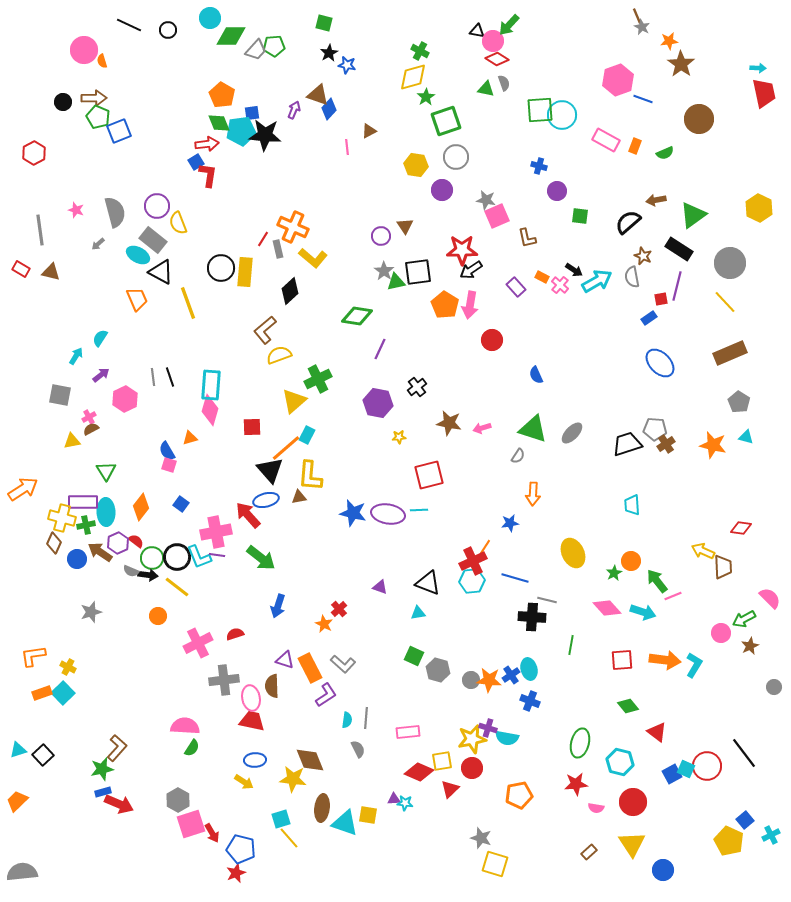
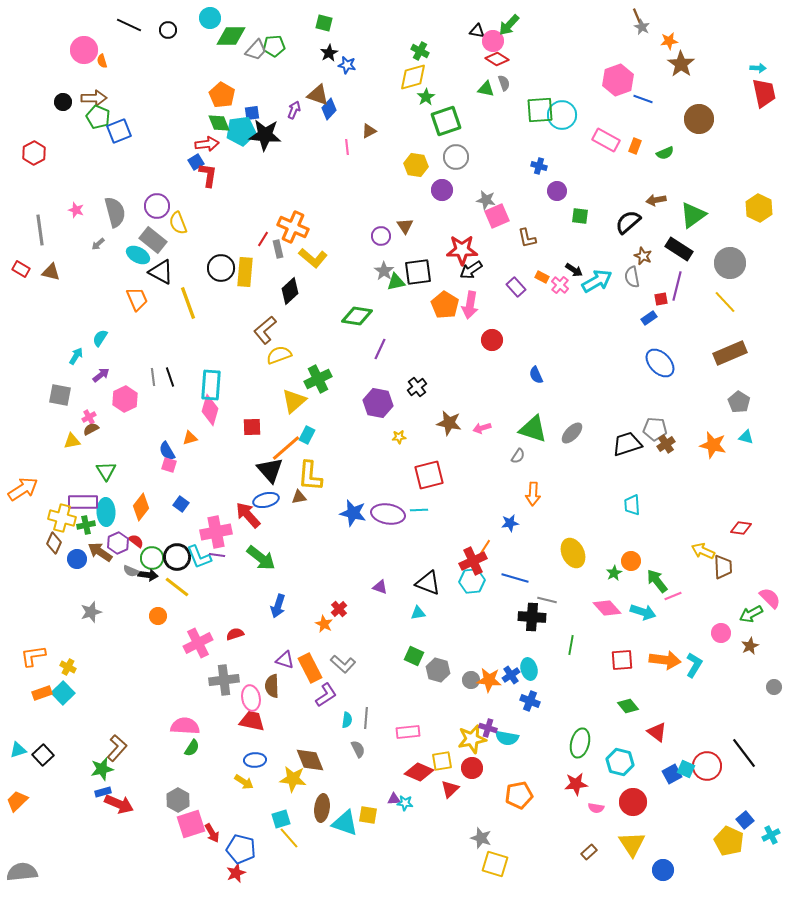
green arrow at (744, 619): moved 7 px right, 5 px up
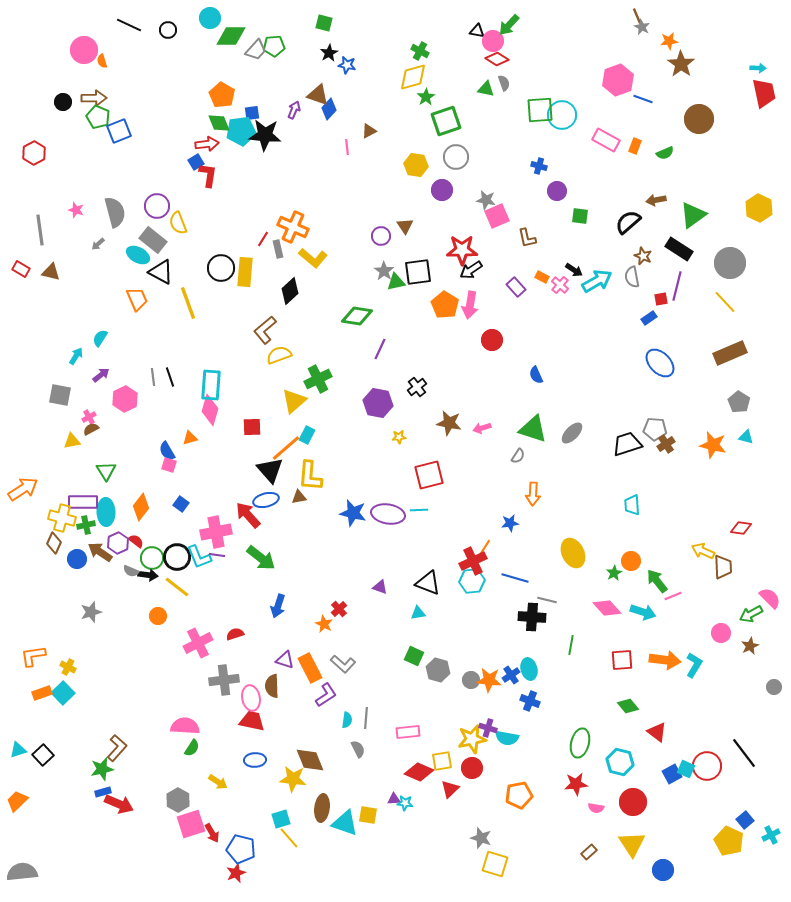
yellow arrow at (244, 782): moved 26 px left
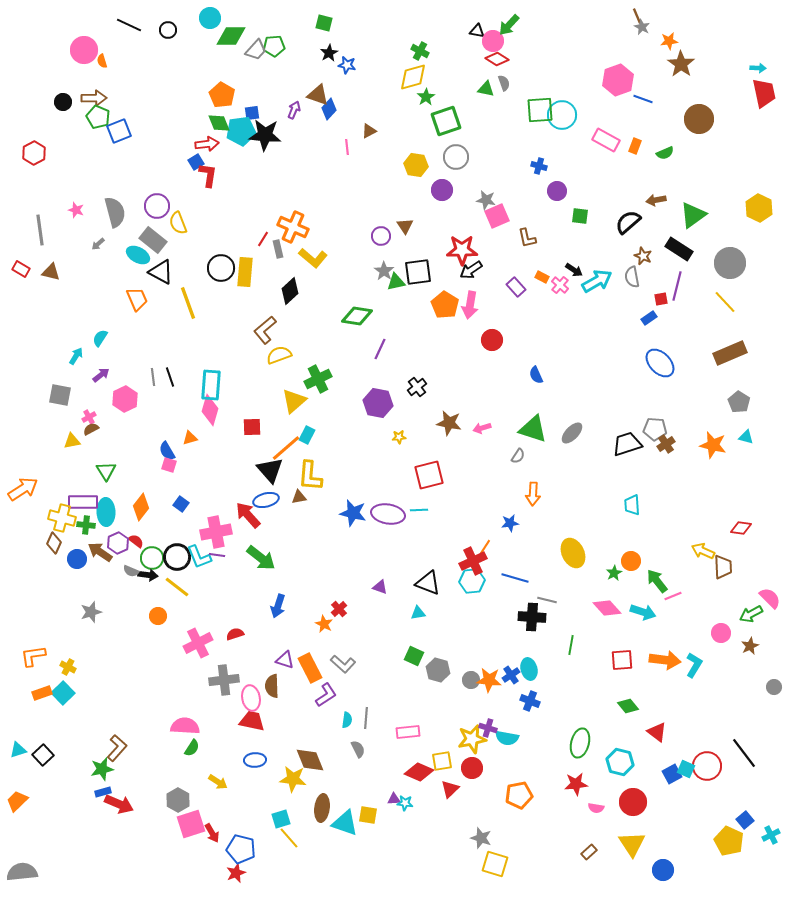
green cross at (86, 525): rotated 18 degrees clockwise
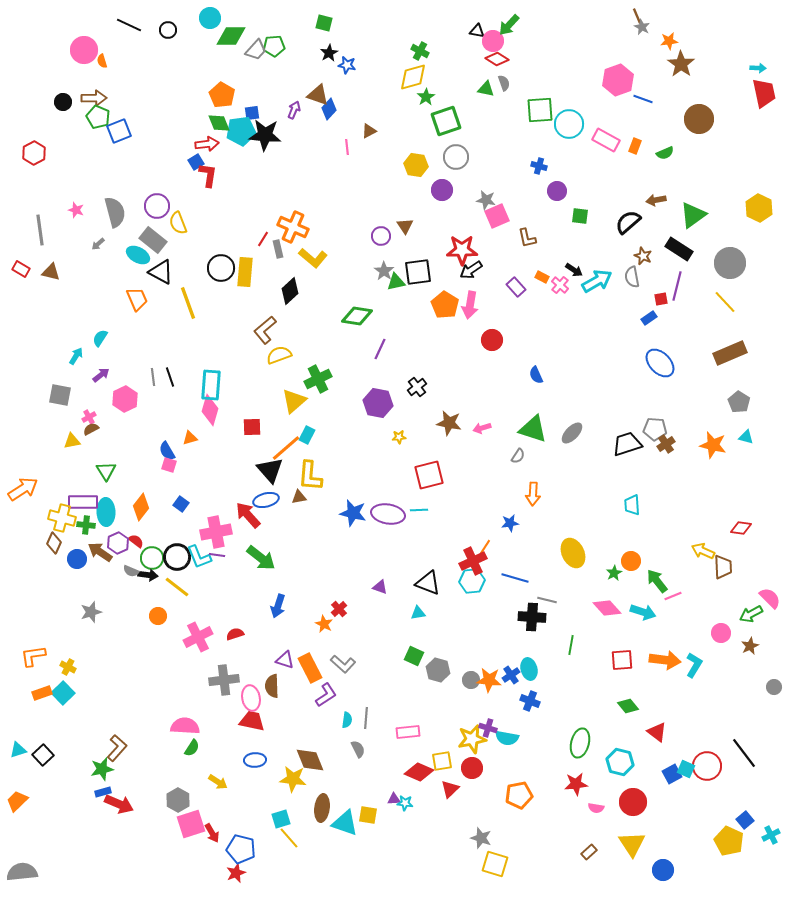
cyan circle at (562, 115): moved 7 px right, 9 px down
pink cross at (198, 643): moved 6 px up
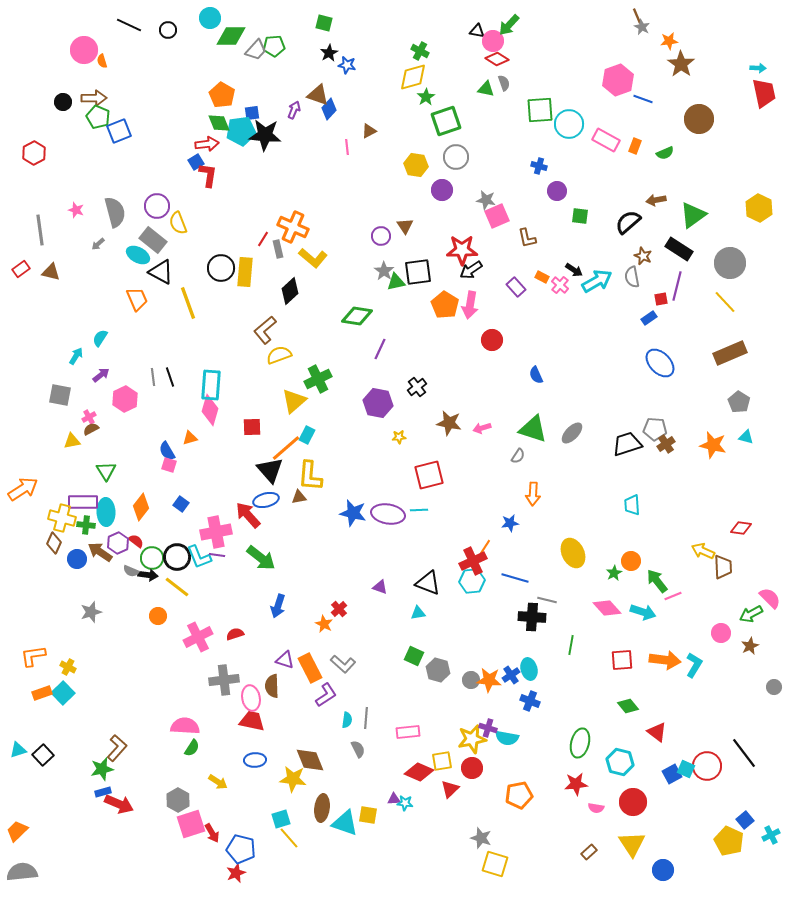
red rectangle at (21, 269): rotated 66 degrees counterclockwise
orange trapezoid at (17, 801): moved 30 px down
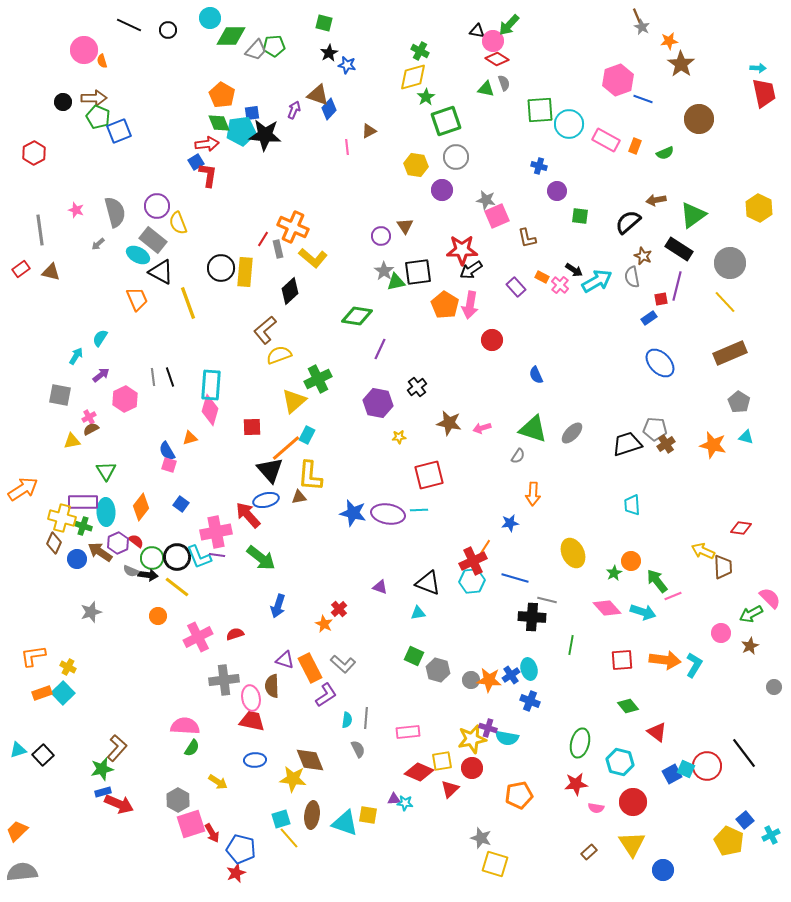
green cross at (86, 525): moved 3 px left, 1 px down; rotated 12 degrees clockwise
brown ellipse at (322, 808): moved 10 px left, 7 px down
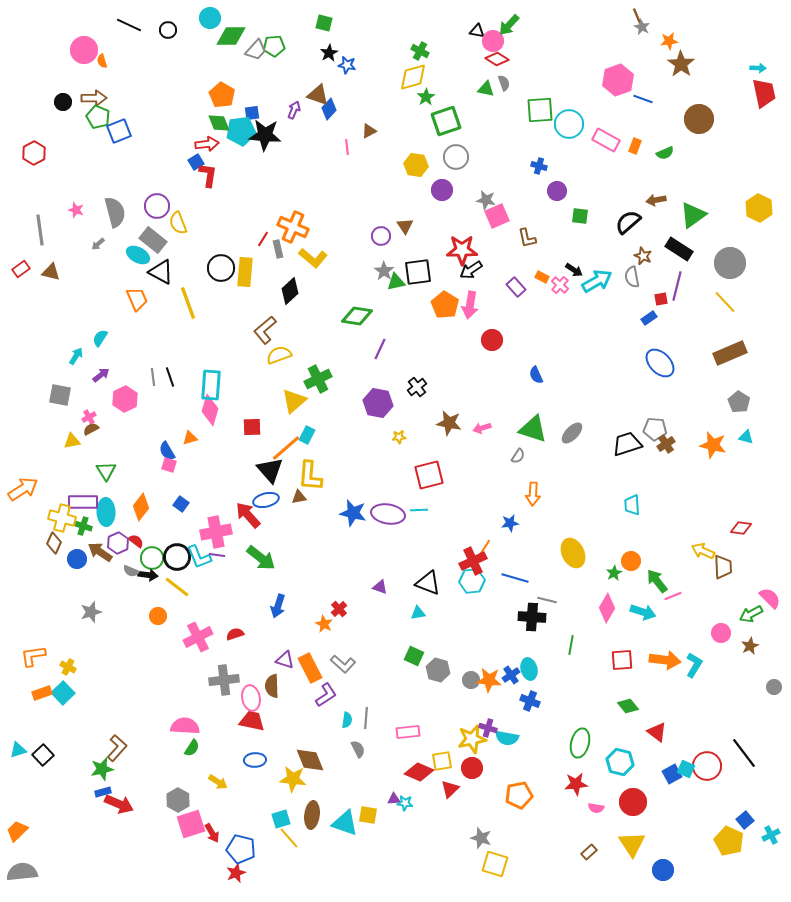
pink diamond at (607, 608): rotated 72 degrees clockwise
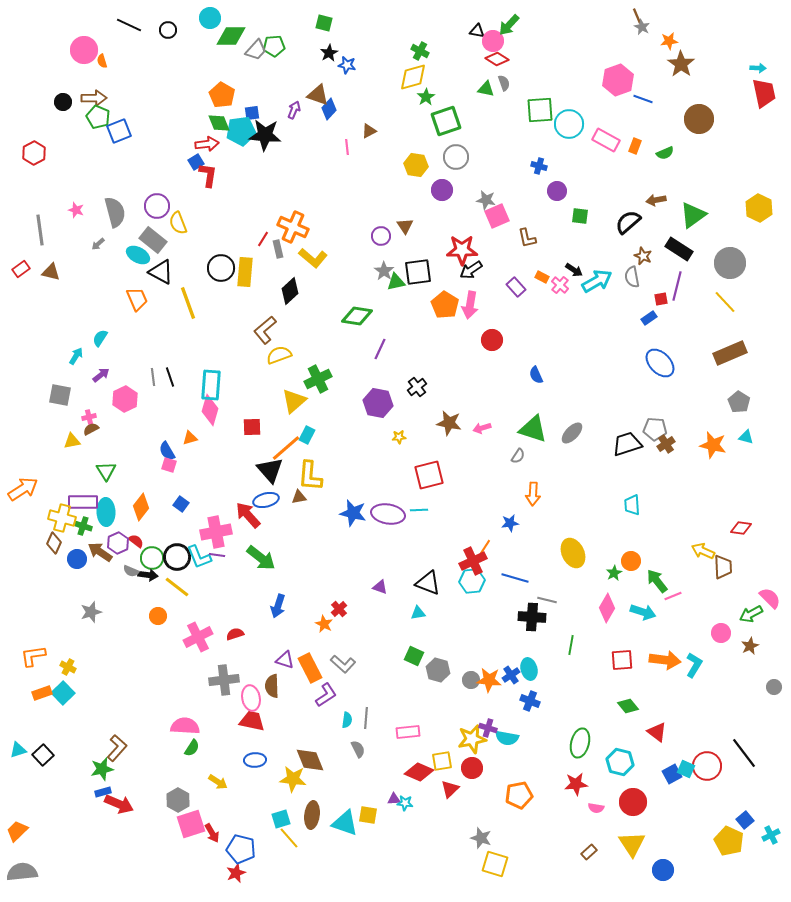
pink cross at (89, 417): rotated 16 degrees clockwise
